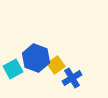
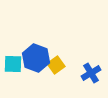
cyan square: moved 5 px up; rotated 30 degrees clockwise
blue cross: moved 19 px right, 5 px up
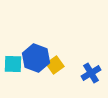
yellow square: moved 1 px left
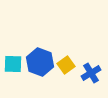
blue hexagon: moved 4 px right, 4 px down
yellow square: moved 11 px right
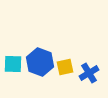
yellow square: moved 1 px left, 2 px down; rotated 24 degrees clockwise
blue cross: moved 2 px left
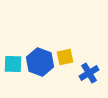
yellow square: moved 10 px up
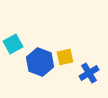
cyan square: moved 20 px up; rotated 30 degrees counterclockwise
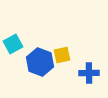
yellow square: moved 3 px left, 2 px up
blue cross: rotated 30 degrees clockwise
